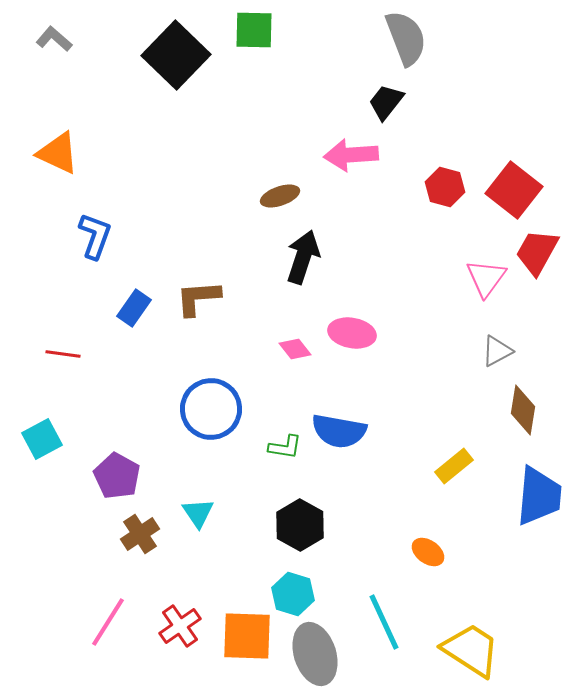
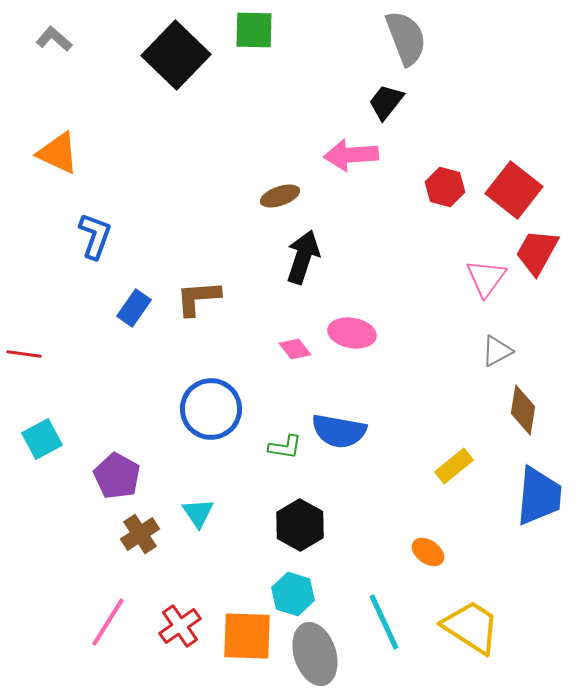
red line: moved 39 px left
yellow trapezoid: moved 23 px up
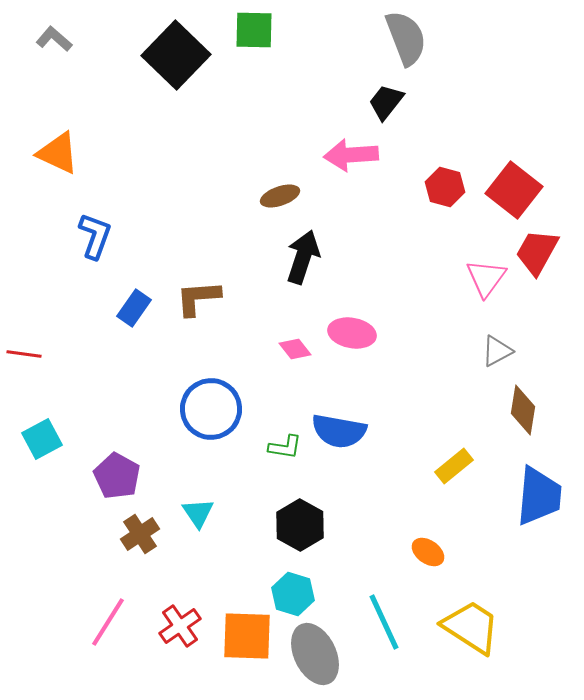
gray ellipse: rotated 8 degrees counterclockwise
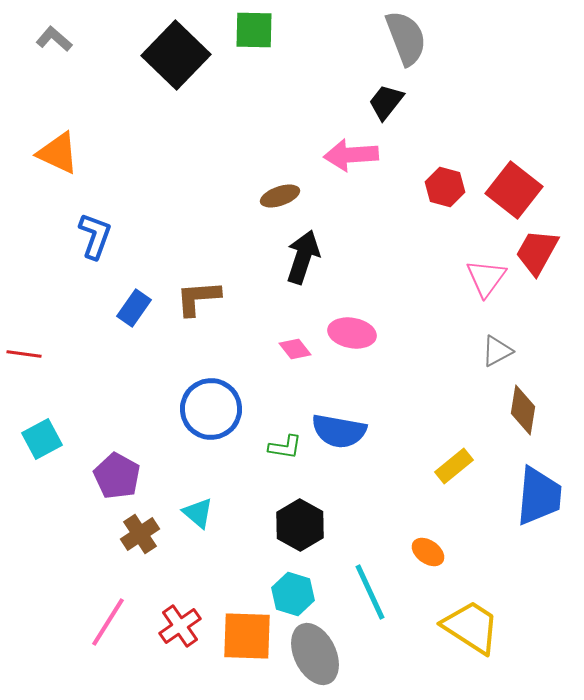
cyan triangle: rotated 16 degrees counterclockwise
cyan line: moved 14 px left, 30 px up
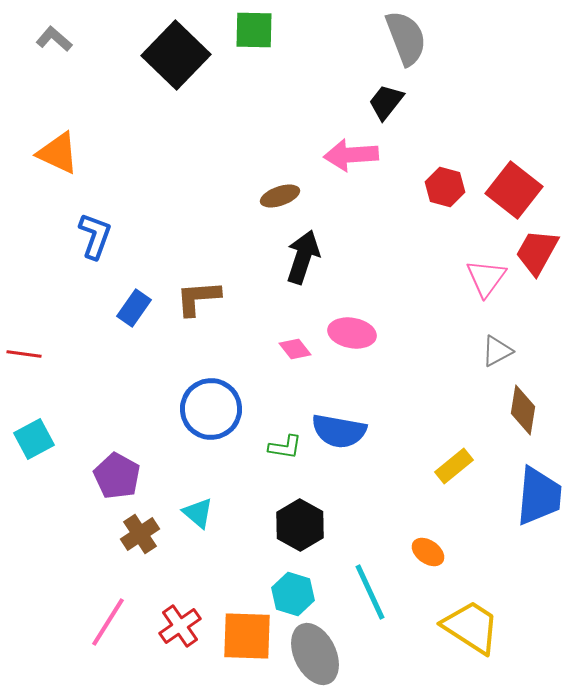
cyan square: moved 8 px left
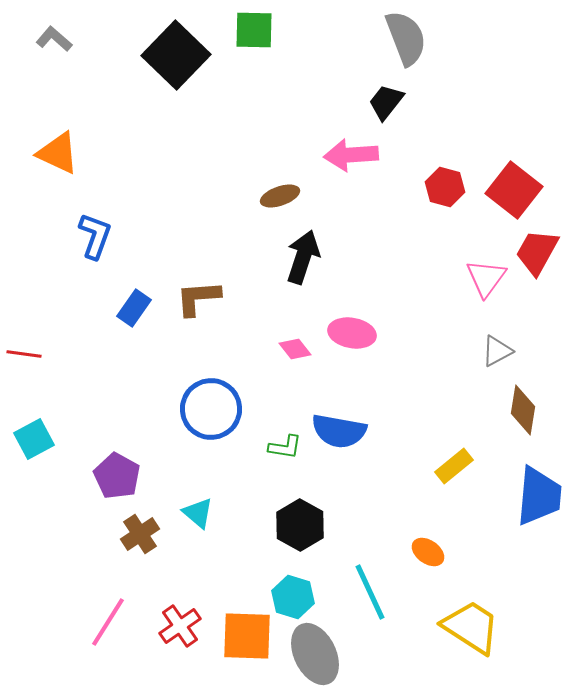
cyan hexagon: moved 3 px down
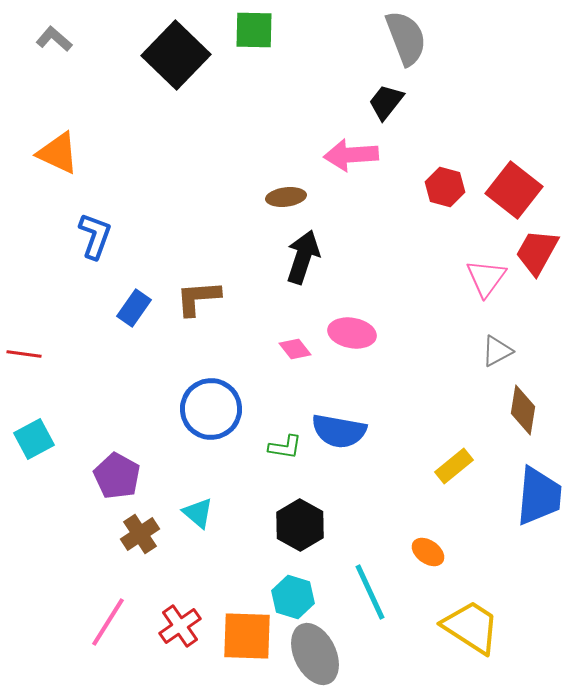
brown ellipse: moved 6 px right, 1 px down; rotated 12 degrees clockwise
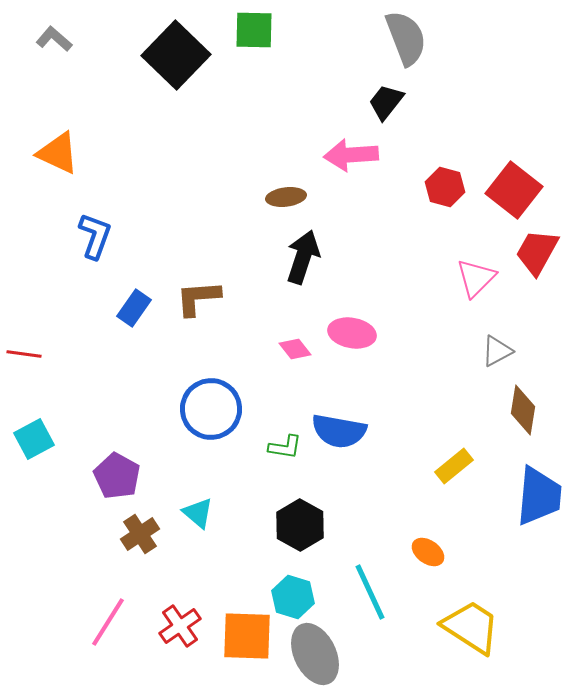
pink triangle: moved 10 px left; rotated 9 degrees clockwise
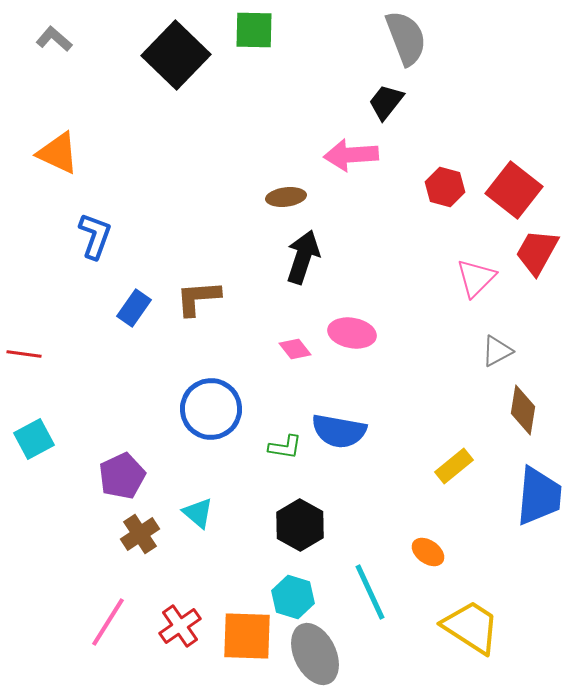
purple pentagon: moved 5 px right; rotated 18 degrees clockwise
